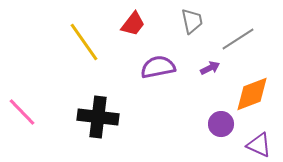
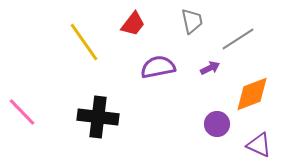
purple circle: moved 4 px left
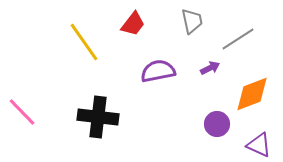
purple semicircle: moved 4 px down
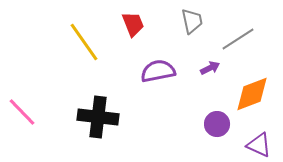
red trapezoid: rotated 60 degrees counterclockwise
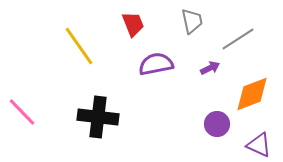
yellow line: moved 5 px left, 4 px down
purple semicircle: moved 2 px left, 7 px up
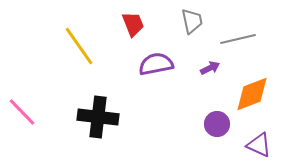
gray line: rotated 20 degrees clockwise
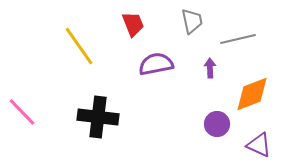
purple arrow: rotated 66 degrees counterclockwise
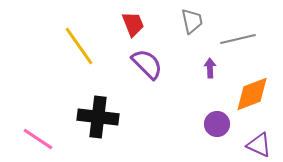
purple semicircle: moved 9 px left; rotated 56 degrees clockwise
pink line: moved 16 px right, 27 px down; rotated 12 degrees counterclockwise
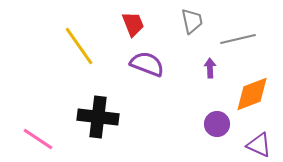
purple semicircle: rotated 24 degrees counterclockwise
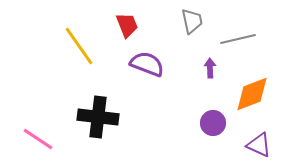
red trapezoid: moved 6 px left, 1 px down
purple circle: moved 4 px left, 1 px up
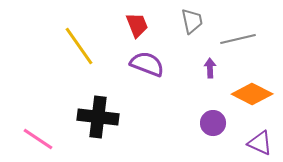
red trapezoid: moved 10 px right
orange diamond: rotated 48 degrees clockwise
purple triangle: moved 1 px right, 2 px up
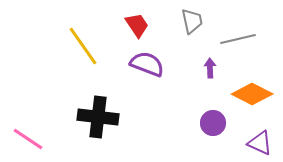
red trapezoid: rotated 12 degrees counterclockwise
yellow line: moved 4 px right
pink line: moved 10 px left
